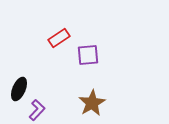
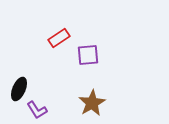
purple L-shape: rotated 105 degrees clockwise
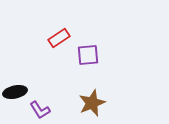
black ellipse: moved 4 px left, 3 px down; rotated 55 degrees clockwise
brown star: rotated 8 degrees clockwise
purple L-shape: moved 3 px right
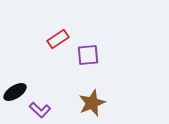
red rectangle: moved 1 px left, 1 px down
black ellipse: rotated 20 degrees counterclockwise
purple L-shape: rotated 15 degrees counterclockwise
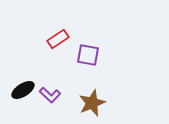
purple square: rotated 15 degrees clockwise
black ellipse: moved 8 px right, 2 px up
purple L-shape: moved 10 px right, 15 px up
